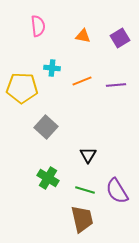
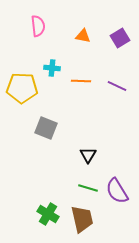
orange line: moved 1 px left; rotated 24 degrees clockwise
purple line: moved 1 px right, 1 px down; rotated 30 degrees clockwise
gray square: moved 1 px down; rotated 20 degrees counterclockwise
green cross: moved 36 px down
green line: moved 3 px right, 2 px up
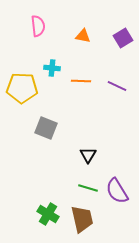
purple square: moved 3 px right
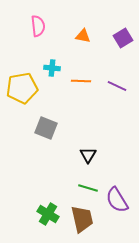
yellow pentagon: rotated 12 degrees counterclockwise
purple semicircle: moved 9 px down
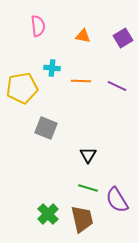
green cross: rotated 15 degrees clockwise
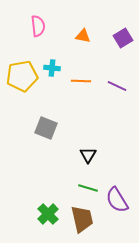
yellow pentagon: moved 12 px up
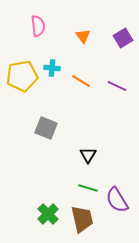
orange triangle: rotated 42 degrees clockwise
orange line: rotated 30 degrees clockwise
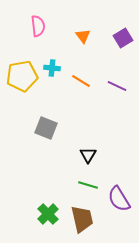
green line: moved 3 px up
purple semicircle: moved 2 px right, 1 px up
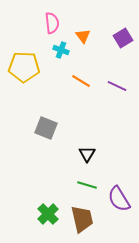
pink semicircle: moved 14 px right, 3 px up
cyan cross: moved 9 px right, 18 px up; rotated 14 degrees clockwise
yellow pentagon: moved 2 px right, 9 px up; rotated 12 degrees clockwise
black triangle: moved 1 px left, 1 px up
green line: moved 1 px left
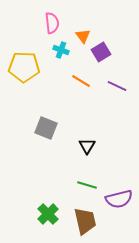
purple square: moved 22 px left, 14 px down
black triangle: moved 8 px up
purple semicircle: rotated 72 degrees counterclockwise
brown trapezoid: moved 3 px right, 2 px down
